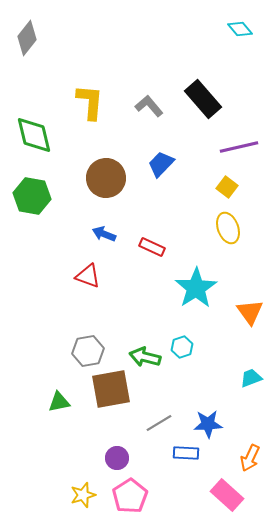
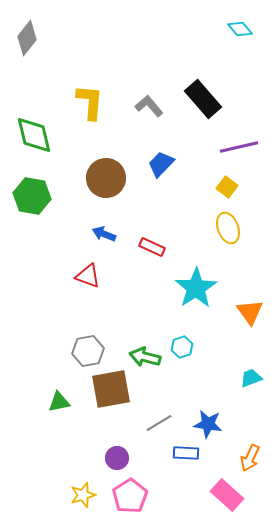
blue star: rotated 12 degrees clockwise
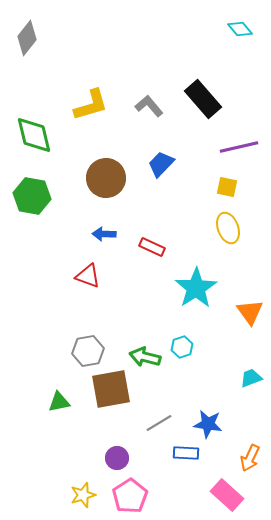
yellow L-shape: moved 1 px right, 3 px down; rotated 69 degrees clockwise
yellow square: rotated 25 degrees counterclockwise
blue arrow: rotated 20 degrees counterclockwise
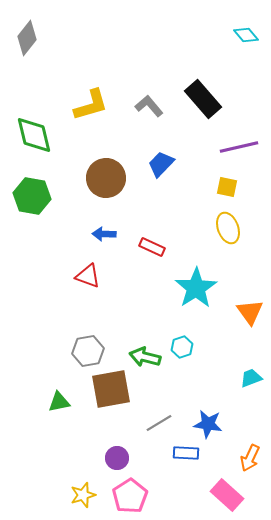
cyan diamond: moved 6 px right, 6 px down
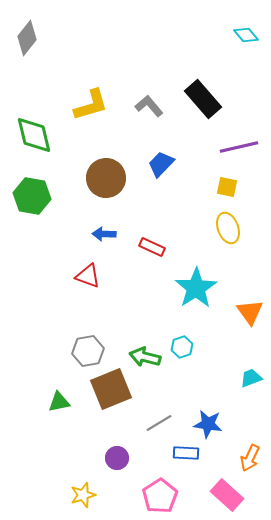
brown square: rotated 12 degrees counterclockwise
pink pentagon: moved 30 px right
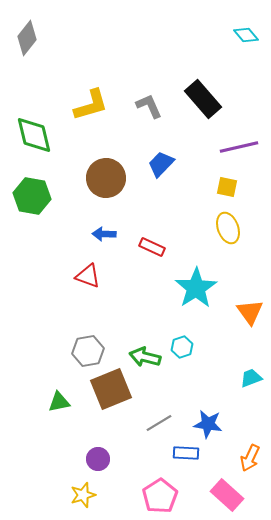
gray L-shape: rotated 16 degrees clockwise
purple circle: moved 19 px left, 1 px down
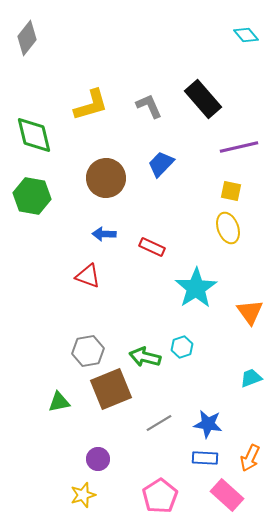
yellow square: moved 4 px right, 4 px down
blue rectangle: moved 19 px right, 5 px down
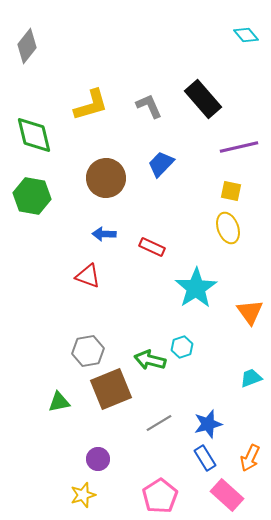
gray diamond: moved 8 px down
green arrow: moved 5 px right, 3 px down
blue star: rotated 24 degrees counterclockwise
blue rectangle: rotated 55 degrees clockwise
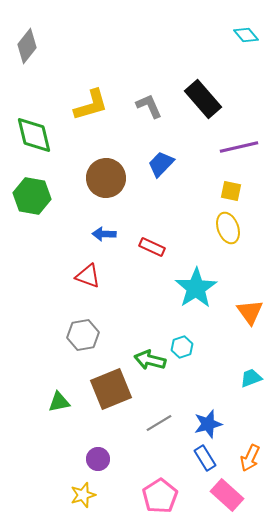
gray hexagon: moved 5 px left, 16 px up
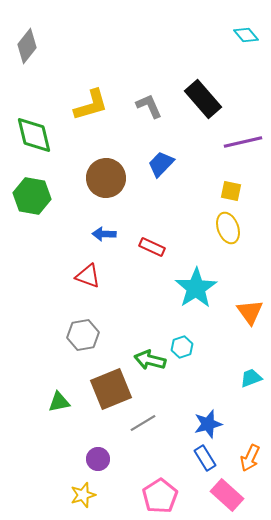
purple line: moved 4 px right, 5 px up
gray line: moved 16 px left
